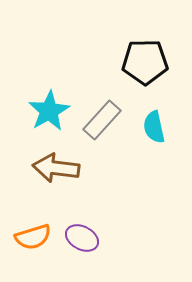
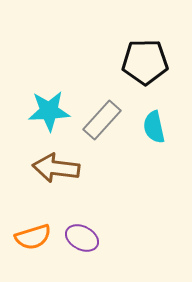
cyan star: rotated 27 degrees clockwise
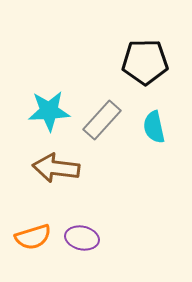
purple ellipse: rotated 16 degrees counterclockwise
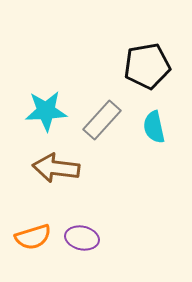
black pentagon: moved 2 px right, 4 px down; rotated 9 degrees counterclockwise
cyan star: moved 3 px left
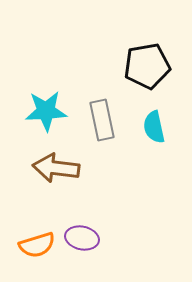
gray rectangle: rotated 54 degrees counterclockwise
orange semicircle: moved 4 px right, 8 px down
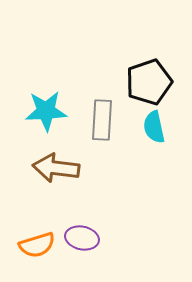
black pentagon: moved 2 px right, 16 px down; rotated 9 degrees counterclockwise
gray rectangle: rotated 15 degrees clockwise
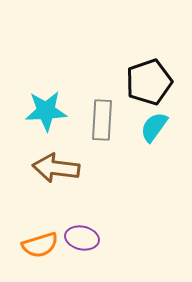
cyan semicircle: rotated 48 degrees clockwise
orange semicircle: moved 3 px right
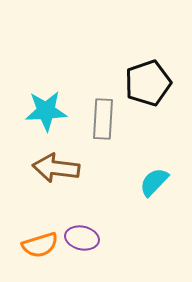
black pentagon: moved 1 px left, 1 px down
gray rectangle: moved 1 px right, 1 px up
cyan semicircle: moved 55 px down; rotated 8 degrees clockwise
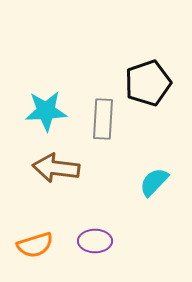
purple ellipse: moved 13 px right, 3 px down; rotated 12 degrees counterclockwise
orange semicircle: moved 5 px left
